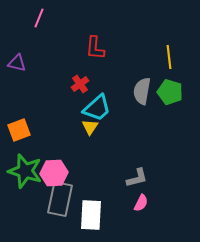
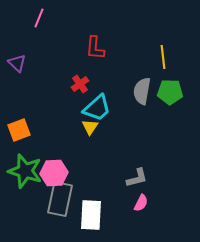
yellow line: moved 6 px left
purple triangle: rotated 30 degrees clockwise
green pentagon: rotated 15 degrees counterclockwise
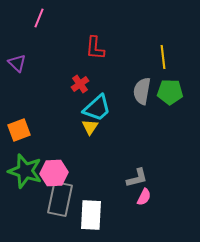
pink semicircle: moved 3 px right, 6 px up
